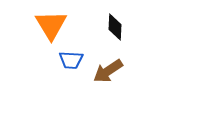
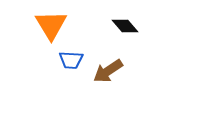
black diamond: moved 10 px right, 1 px up; rotated 44 degrees counterclockwise
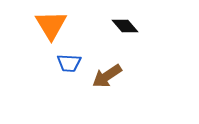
blue trapezoid: moved 2 px left, 3 px down
brown arrow: moved 1 px left, 5 px down
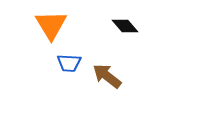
brown arrow: rotated 72 degrees clockwise
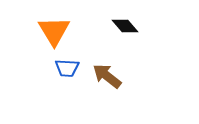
orange triangle: moved 3 px right, 6 px down
blue trapezoid: moved 2 px left, 5 px down
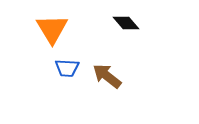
black diamond: moved 1 px right, 3 px up
orange triangle: moved 2 px left, 2 px up
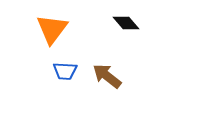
orange triangle: rotated 8 degrees clockwise
blue trapezoid: moved 2 px left, 3 px down
